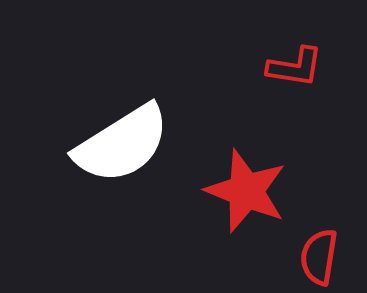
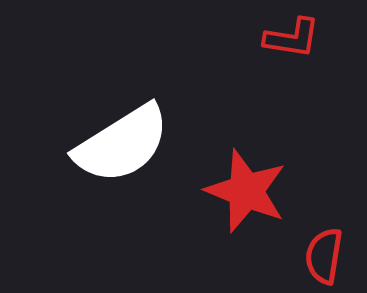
red L-shape: moved 3 px left, 29 px up
red semicircle: moved 5 px right, 1 px up
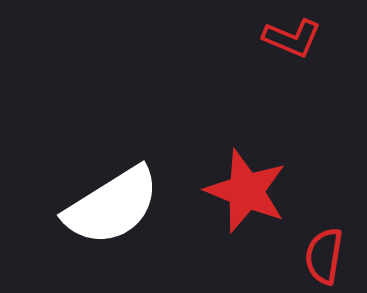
red L-shape: rotated 14 degrees clockwise
white semicircle: moved 10 px left, 62 px down
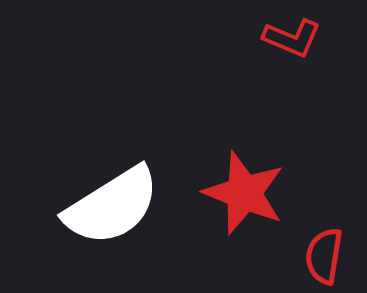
red star: moved 2 px left, 2 px down
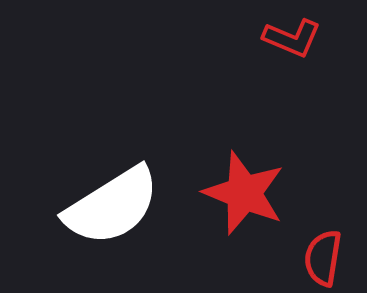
red semicircle: moved 1 px left, 2 px down
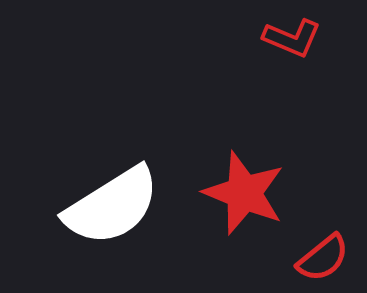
red semicircle: rotated 138 degrees counterclockwise
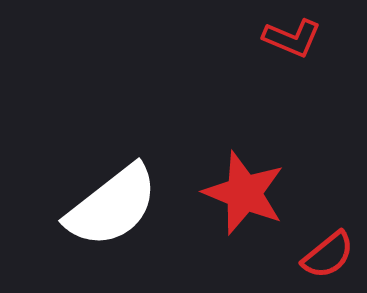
white semicircle: rotated 6 degrees counterclockwise
red semicircle: moved 5 px right, 3 px up
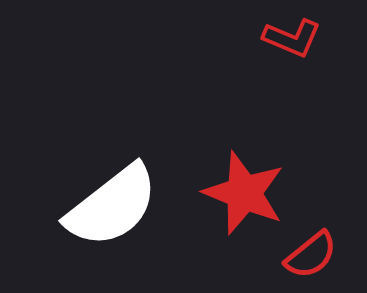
red semicircle: moved 17 px left
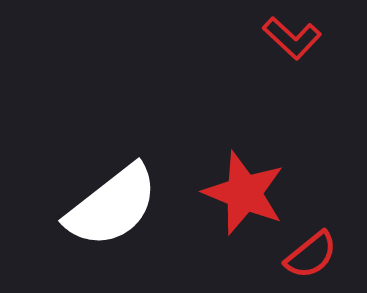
red L-shape: rotated 20 degrees clockwise
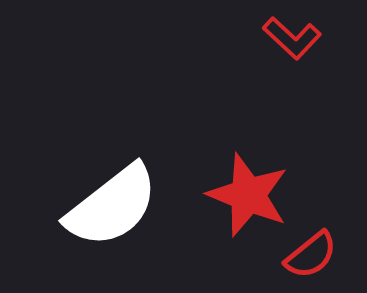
red star: moved 4 px right, 2 px down
